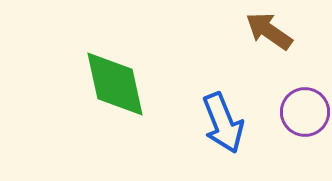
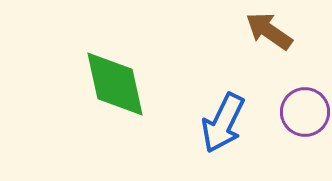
blue arrow: rotated 48 degrees clockwise
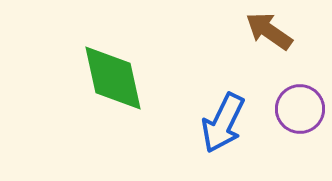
green diamond: moved 2 px left, 6 px up
purple circle: moved 5 px left, 3 px up
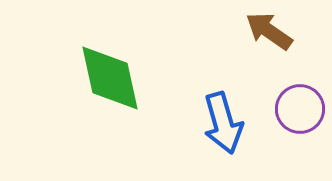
green diamond: moved 3 px left
blue arrow: rotated 42 degrees counterclockwise
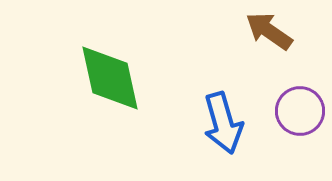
purple circle: moved 2 px down
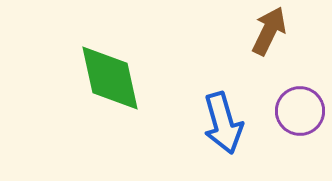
brown arrow: rotated 81 degrees clockwise
